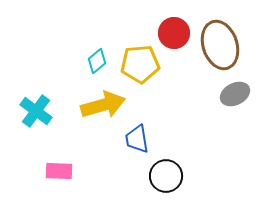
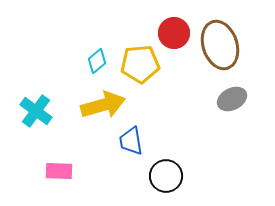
gray ellipse: moved 3 px left, 5 px down
blue trapezoid: moved 6 px left, 2 px down
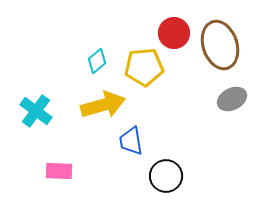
yellow pentagon: moved 4 px right, 3 px down
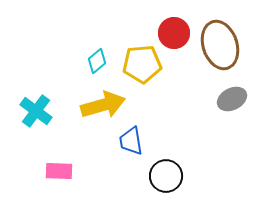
yellow pentagon: moved 2 px left, 3 px up
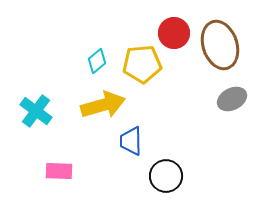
blue trapezoid: rotated 8 degrees clockwise
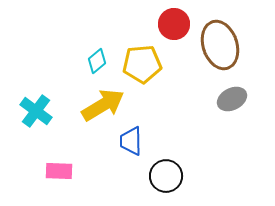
red circle: moved 9 px up
yellow arrow: rotated 15 degrees counterclockwise
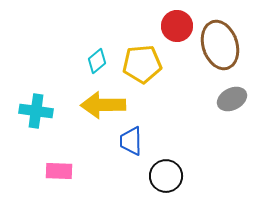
red circle: moved 3 px right, 2 px down
yellow arrow: rotated 150 degrees counterclockwise
cyan cross: rotated 28 degrees counterclockwise
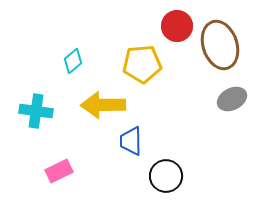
cyan diamond: moved 24 px left
pink rectangle: rotated 28 degrees counterclockwise
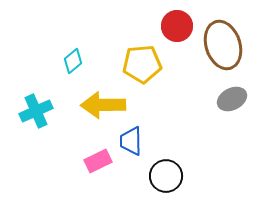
brown ellipse: moved 3 px right
cyan cross: rotated 32 degrees counterclockwise
pink rectangle: moved 39 px right, 10 px up
